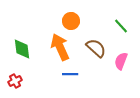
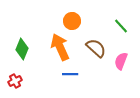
orange circle: moved 1 px right
green diamond: rotated 30 degrees clockwise
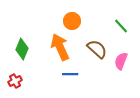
brown semicircle: moved 1 px right, 1 px down
